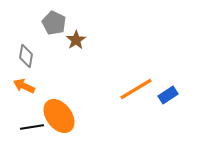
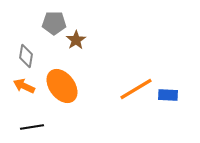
gray pentagon: rotated 25 degrees counterclockwise
blue rectangle: rotated 36 degrees clockwise
orange ellipse: moved 3 px right, 30 px up
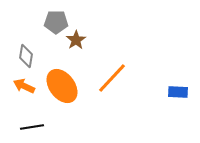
gray pentagon: moved 2 px right, 1 px up
orange line: moved 24 px left, 11 px up; rotated 16 degrees counterclockwise
blue rectangle: moved 10 px right, 3 px up
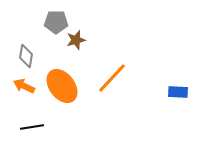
brown star: rotated 18 degrees clockwise
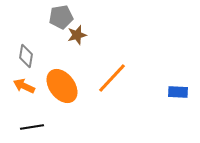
gray pentagon: moved 5 px right, 5 px up; rotated 10 degrees counterclockwise
brown star: moved 1 px right, 5 px up
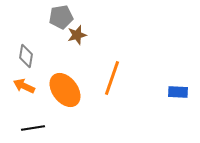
orange line: rotated 24 degrees counterclockwise
orange ellipse: moved 3 px right, 4 px down
black line: moved 1 px right, 1 px down
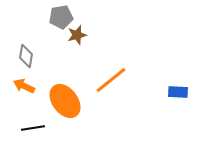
orange line: moved 1 px left, 2 px down; rotated 32 degrees clockwise
orange ellipse: moved 11 px down
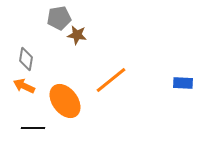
gray pentagon: moved 2 px left, 1 px down
brown star: rotated 24 degrees clockwise
gray diamond: moved 3 px down
blue rectangle: moved 5 px right, 9 px up
black line: rotated 10 degrees clockwise
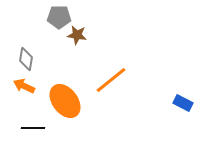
gray pentagon: moved 1 px up; rotated 10 degrees clockwise
blue rectangle: moved 20 px down; rotated 24 degrees clockwise
